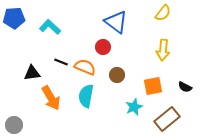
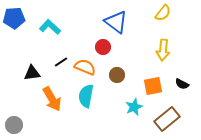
black line: rotated 56 degrees counterclockwise
black semicircle: moved 3 px left, 3 px up
orange arrow: moved 1 px right, 1 px down
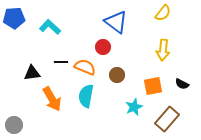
black line: rotated 32 degrees clockwise
brown rectangle: rotated 10 degrees counterclockwise
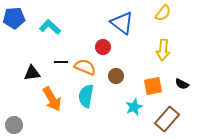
blue triangle: moved 6 px right, 1 px down
brown circle: moved 1 px left, 1 px down
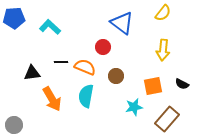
cyan star: rotated 12 degrees clockwise
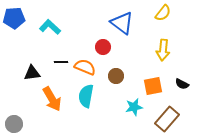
gray circle: moved 1 px up
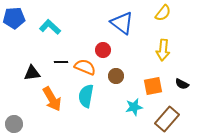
red circle: moved 3 px down
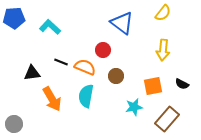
black line: rotated 24 degrees clockwise
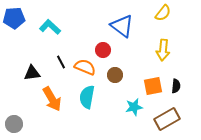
blue triangle: moved 3 px down
black line: rotated 40 degrees clockwise
brown circle: moved 1 px left, 1 px up
black semicircle: moved 6 px left, 2 px down; rotated 112 degrees counterclockwise
cyan semicircle: moved 1 px right, 1 px down
brown rectangle: rotated 20 degrees clockwise
